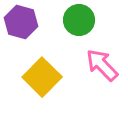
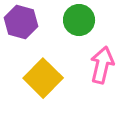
pink arrow: rotated 57 degrees clockwise
yellow square: moved 1 px right, 1 px down
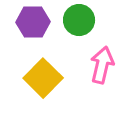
purple hexagon: moved 12 px right; rotated 16 degrees counterclockwise
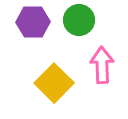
pink arrow: rotated 15 degrees counterclockwise
yellow square: moved 11 px right, 5 px down
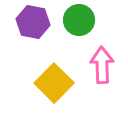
purple hexagon: rotated 12 degrees clockwise
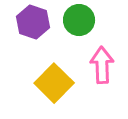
purple hexagon: rotated 8 degrees clockwise
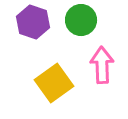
green circle: moved 2 px right
yellow square: rotated 9 degrees clockwise
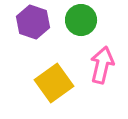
pink arrow: rotated 15 degrees clockwise
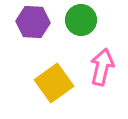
purple hexagon: rotated 16 degrees counterclockwise
pink arrow: moved 2 px down
